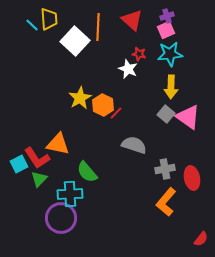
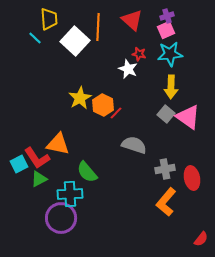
cyan line: moved 3 px right, 13 px down
green triangle: rotated 18 degrees clockwise
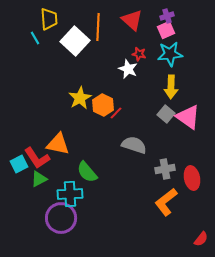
cyan line: rotated 16 degrees clockwise
orange L-shape: rotated 12 degrees clockwise
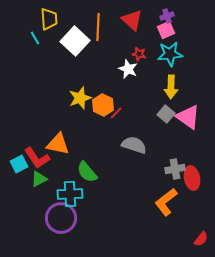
yellow star: rotated 10 degrees clockwise
gray cross: moved 10 px right
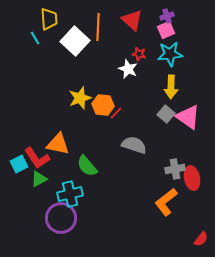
orange hexagon: rotated 20 degrees counterclockwise
green semicircle: moved 6 px up
cyan cross: rotated 10 degrees counterclockwise
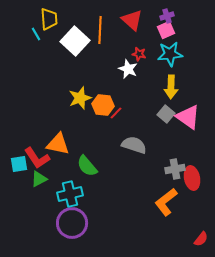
orange line: moved 2 px right, 3 px down
cyan line: moved 1 px right, 4 px up
cyan square: rotated 18 degrees clockwise
purple circle: moved 11 px right, 5 px down
